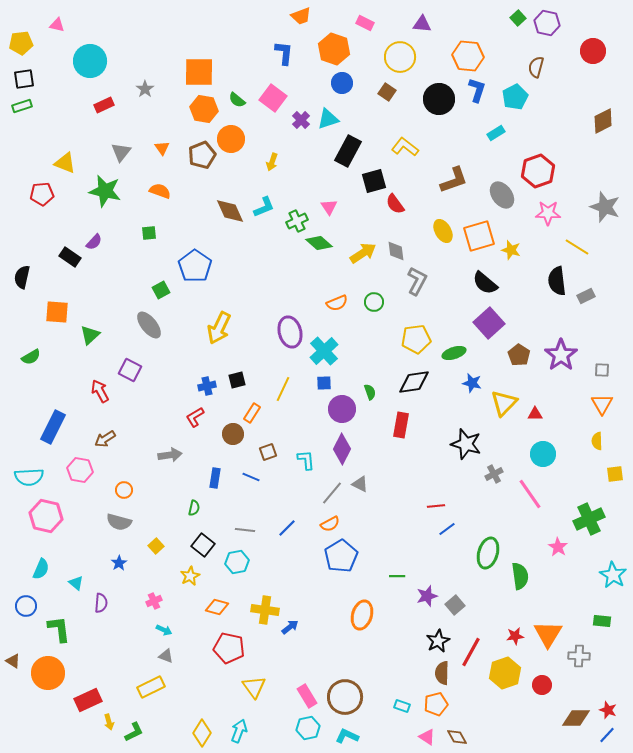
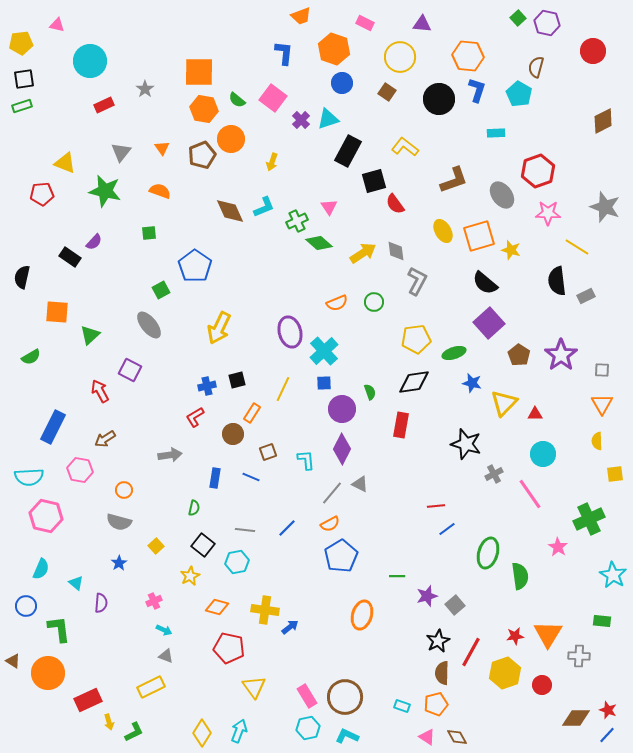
cyan pentagon at (515, 97): moved 4 px right, 3 px up; rotated 15 degrees counterclockwise
cyan rectangle at (496, 133): rotated 30 degrees clockwise
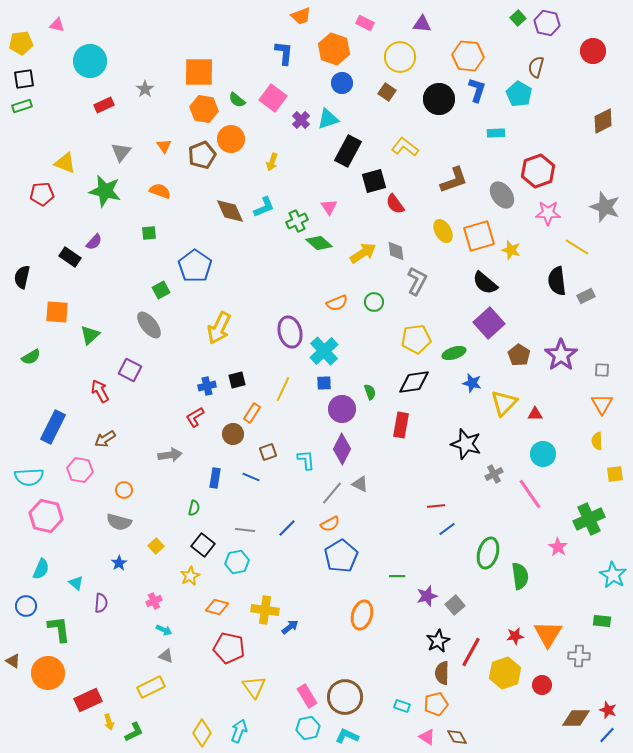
orange triangle at (162, 148): moved 2 px right, 2 px up
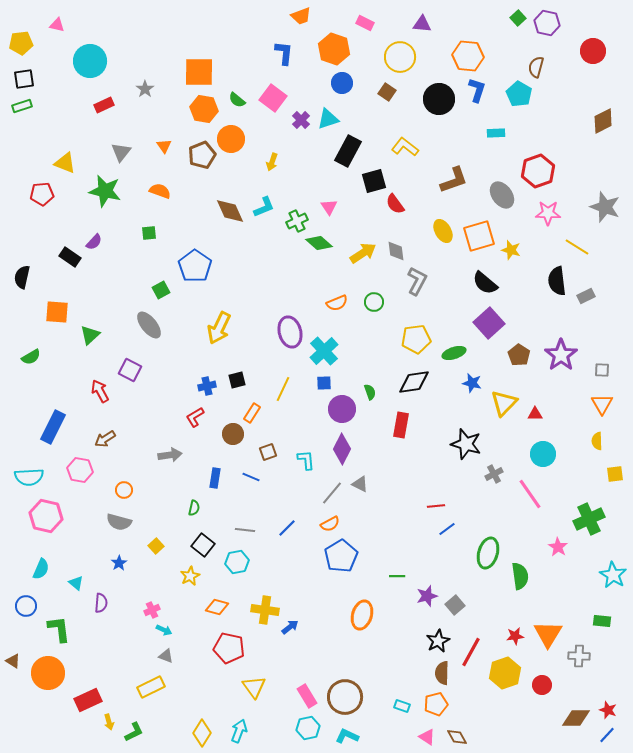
pink cross at (154, 601): moved 2 px left, 9 px down
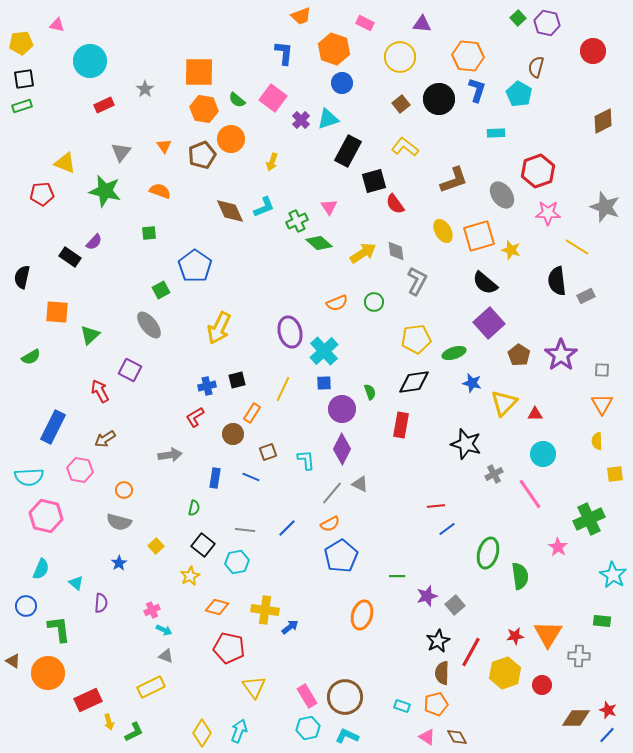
brown square at (387, 92): moved 14 px right, 12 px down; rotated 18 degrees clockwise
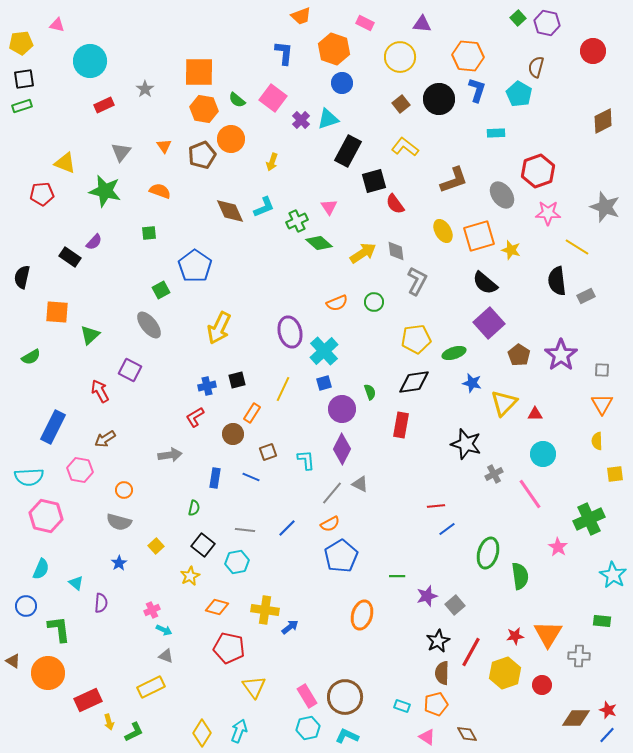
blue square at (324, 383): rotated 14 degrees counterclockwise
brown diamond at (457, 737): moved 10 px right, 3 px up
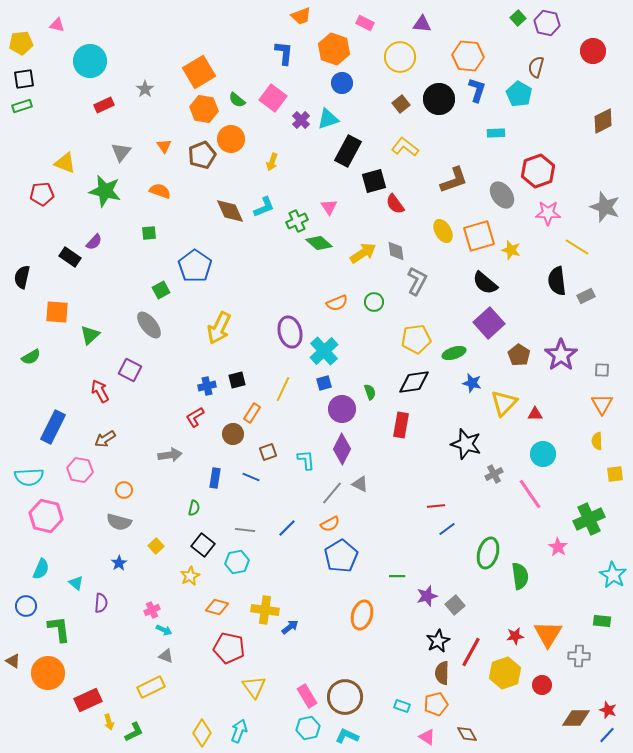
orange square at (199, 72): rotated 32 degrees counterclockwise
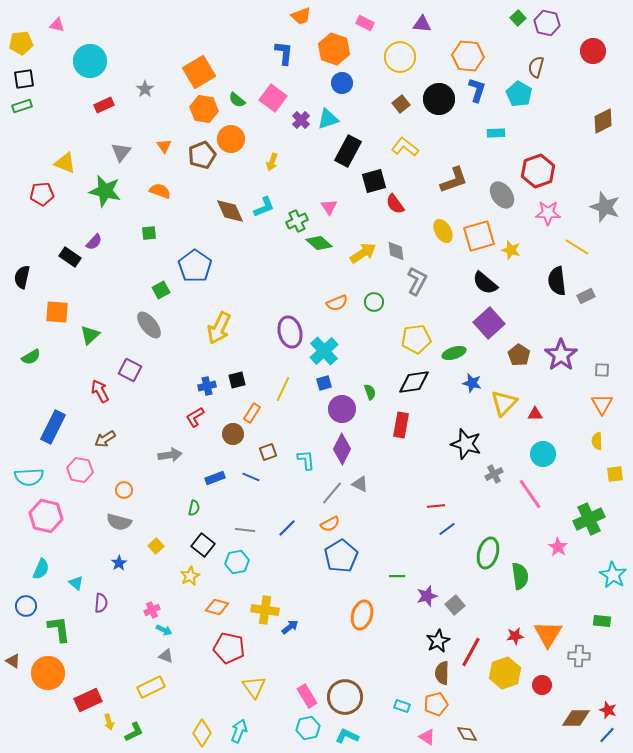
blue rectangle at (215, 478): rotated 60 degrees clockwise
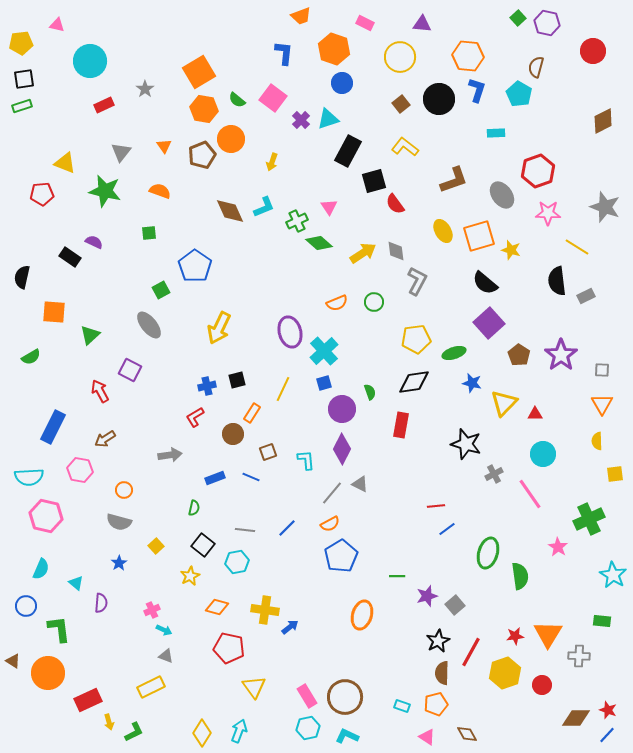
purple semicircle at (94, 242): rotated 108 degrees counterclockwise
orange square at (57, 312): moved 3 px left
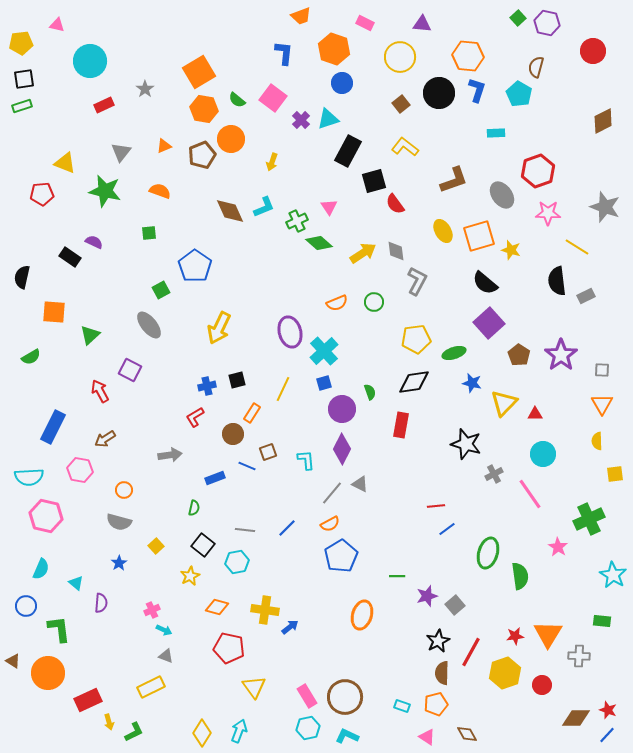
black circle at (439, 99): moved 6 px up
orange triangle at (164, 146): rotated 42 degrees clockwise
blue line at (251, 477): moved 4 px left, 11 px up
